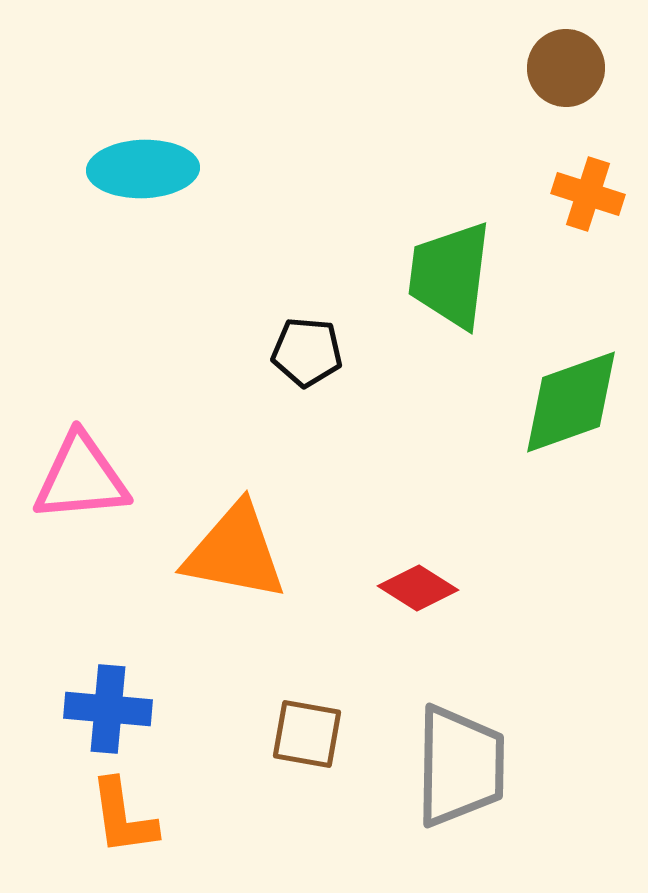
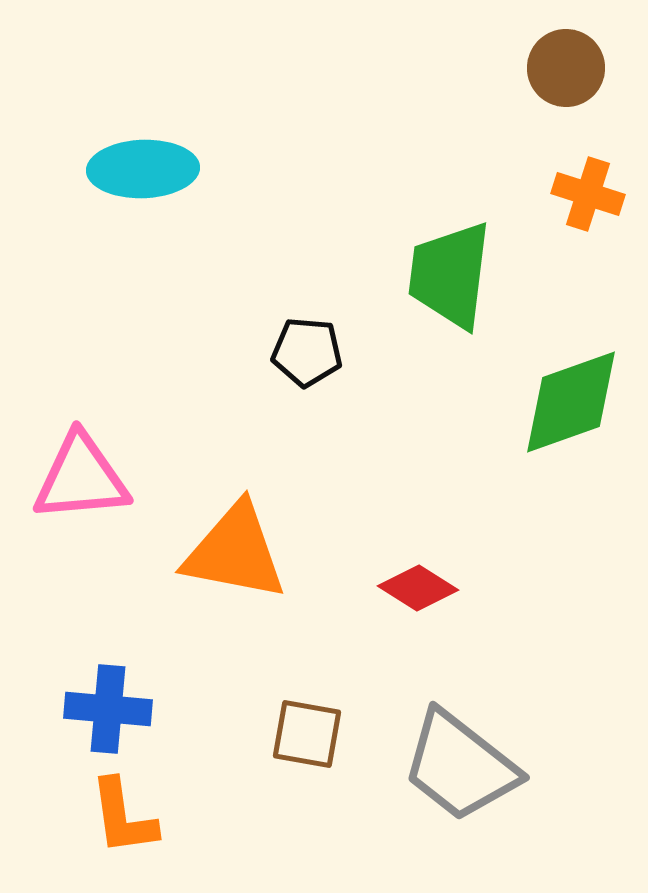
gray trapezoid: rotated 127 degrees clockwise
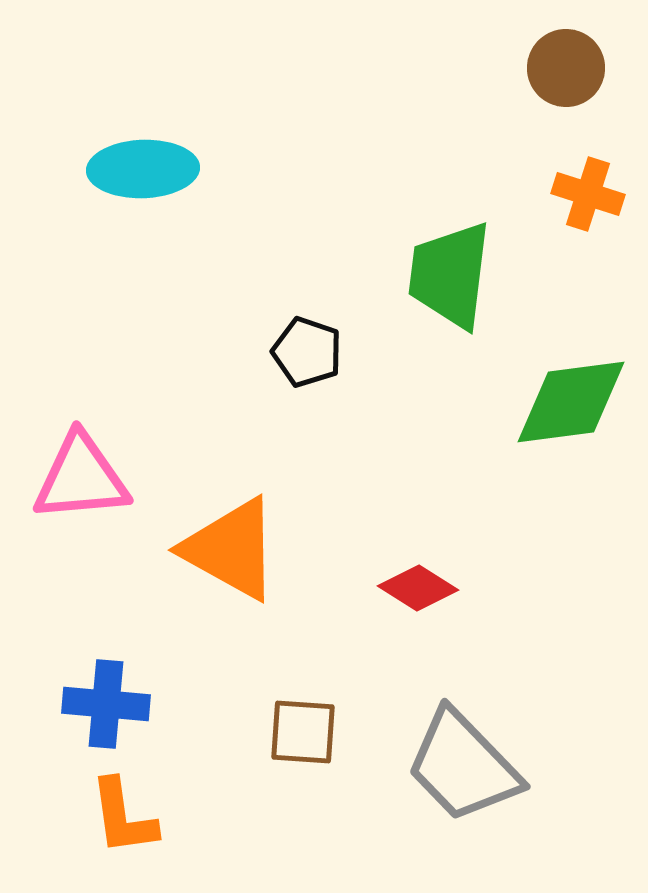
black pentagon: rotated 14 degrees clockwise
green diamond: rotated 12 degrees clockwise
orange triangle: moved 4 px left, 3 px up; rotated 18 degrees clockwise
blue cross: moved 2 px left, 5 px up
brown square: moved 4 px left, 2 px up; rotated 6 degrees counterclockwise
gray trapezoid: moved 3 px right; rotated 8 degrees clockwise
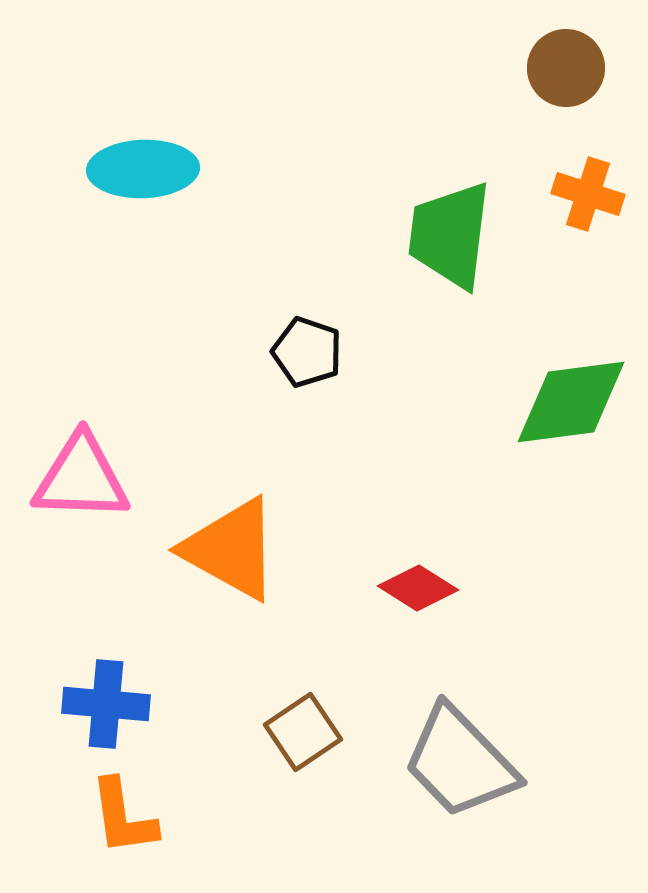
green trapezoid: moved 40 px up
pink triangle: rotated 7 degrees clockwise
brown square: rotated 38 degrees counterclockwise
gray trapezoid: moved 3 px left, 4 px up
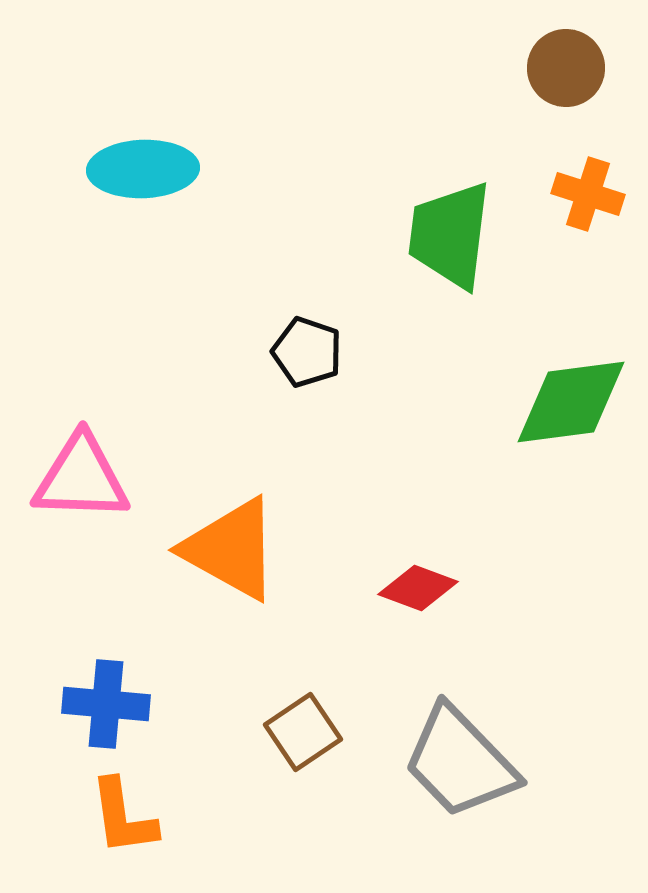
red diamond: rotated 12 degrees counterclockwise
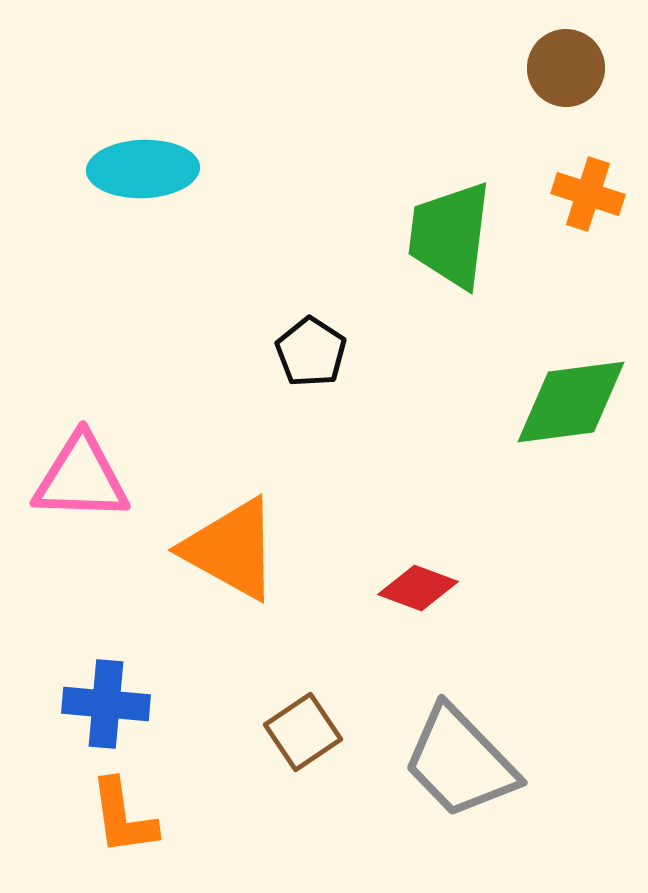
black pentagon: moved 4 px right; rotated 14 degrees clockwise
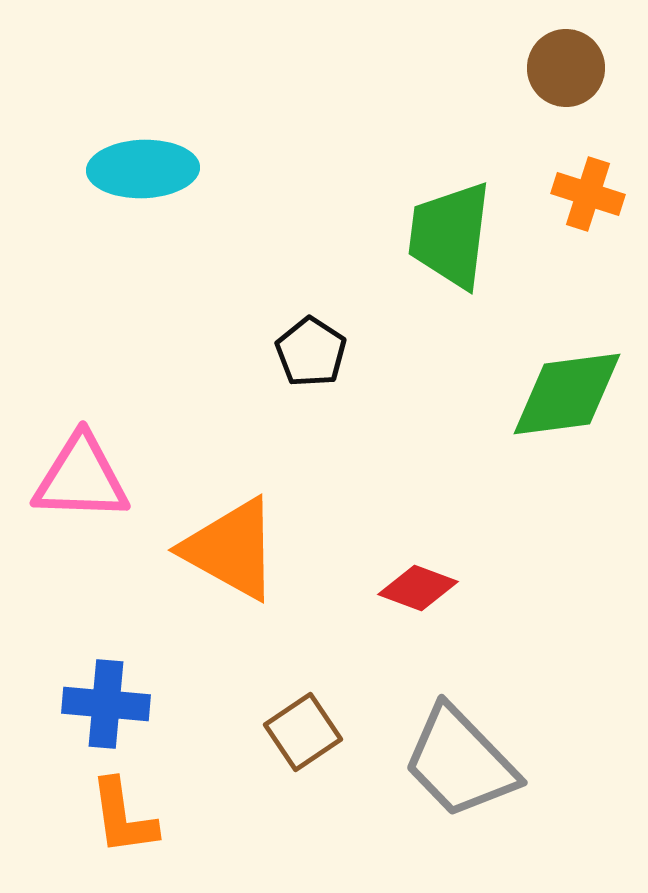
green diamond: moved 4 px left, 8 px up
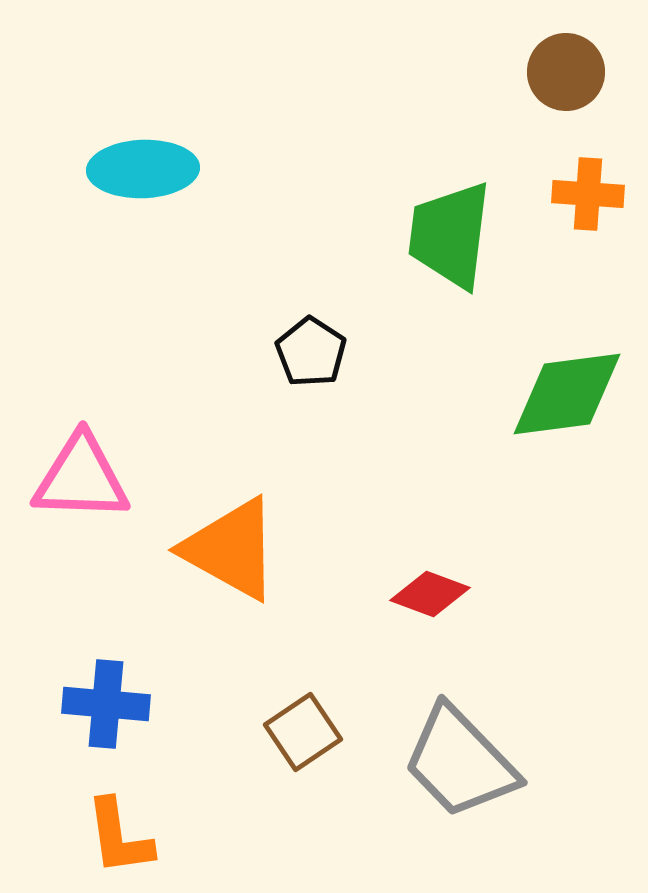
brown circle: moved 4 px down
orange cross: rotated 14 degrees counterclockwise
red diamond: moved 12 px right, 6 px down
orange L-shape: moved 4 px left, 20 px down
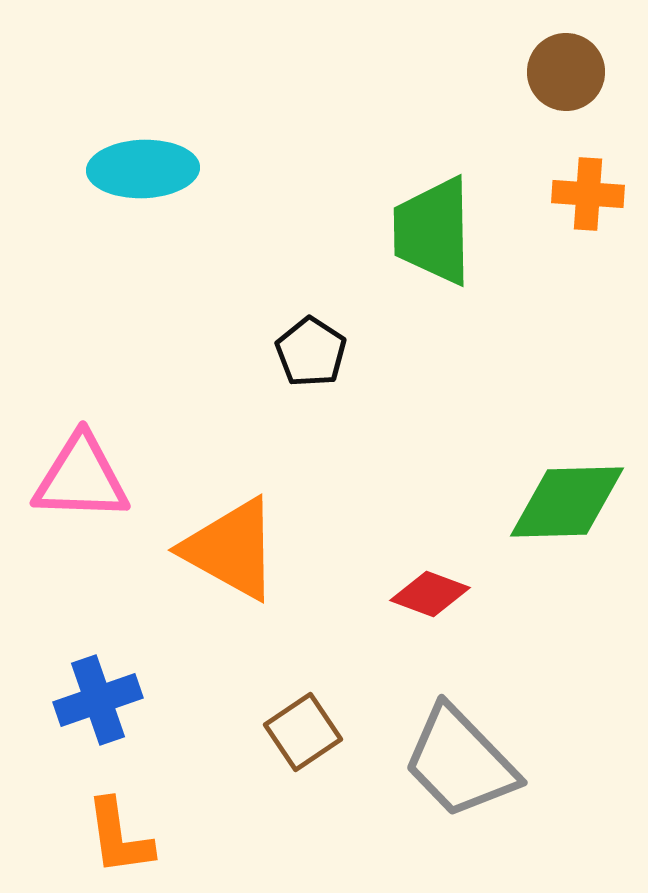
green trapezoid: moved 17 px left, 4 px up; rotated 8 degrees counterclockwise
green diamond: moved 108 px down; rotated 6 degrees clockwise
blue cross: moved 8 px left, 4 px up; rotated 24 degrees counterclockwise
